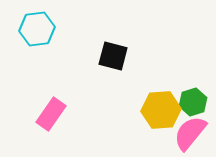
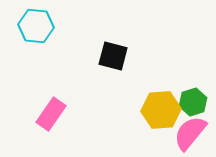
cyan hexagon: moved 1 px left, 3 px up; rotated 12 degrees clockwise
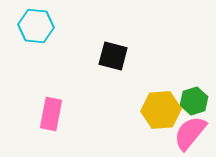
green hexagon: moved 1 px right, 1 px up
pink rectangle: rotated 24 degrees counterclockwise
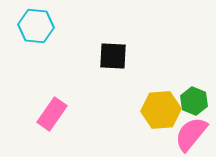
black square: rotated 12 degrees counterclockwise
green hexagon: rotated 20 degrees counterclockwise
pink rectangle: moved 1 px right; rotated 24 degrees clockwise
pink semicircle: moved 1 px right, 1 px down
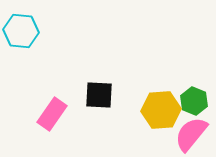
cyan hexagon: moved 15 px left, 5 px down
black square: moved 14 px left, 39 px down
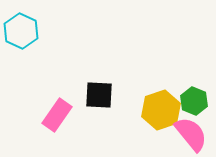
cyan hexagon: rotated 20 degrees clockwise
yellow hexagon: rotated 15 degrees counterclockwise
pink rectangle: moved 5 px right, 1 px down
pink semicircle: rotated 102 degrees clockwise
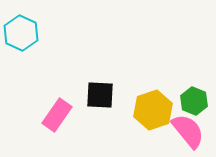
cyan hexagon: moved 2 px down
black square: moved 1 px right
yellow hexagon: moved 8 px left
pink semicircle: moved 3 px left, 3 px up
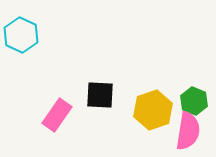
cyan hexagon: moved 2 px down
pink semicircle: rotated 48 degrees clockwise
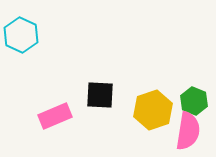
pink rectangle: moved 2 px left, 1 px down; rotated 32 degrees clockwise
